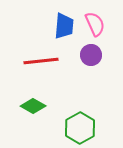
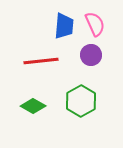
green hexagon: moved 1 px right, 27 px up
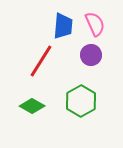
blue trapezoid: moved 1 px left
red line: rotated 52 degrees counterclockwise
green diamond: moved 1 px left
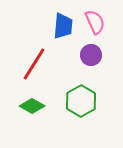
pink semicircle: moved 2 px up
red line: moved 7 px left, 3 px down
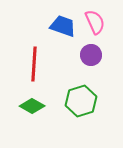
blue trapezoid: rotated 76 degrees counterclockwise
red line: rotated 28 degrees counterclockwise
green hexagon: rotated 12 degrees clockwise
